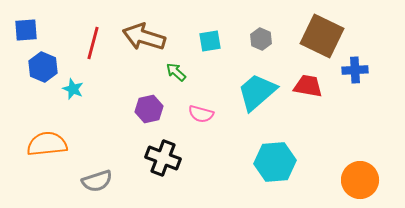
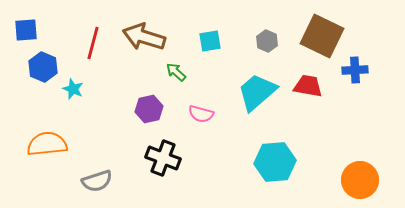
gray hexagon: moved 6 px right, 2 px down
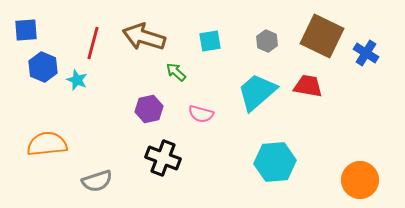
blue cross: moved 11 px right, 17 px up; rotated 35 degrees clockwise
cyan star: moved 4 px right, 9 px up
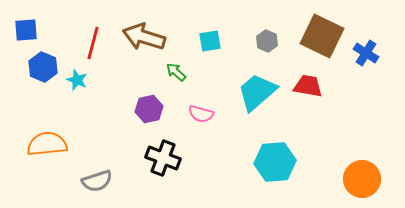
orange circle: moved 2 px right, 1 px up
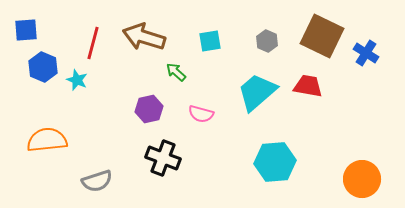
orange semicircle: moved 4 px up
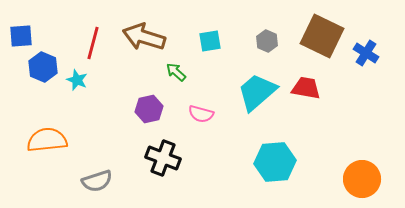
blue square: moved 5 px left, 6 px down
red trapezoid: moved 2 px left, 2 px down
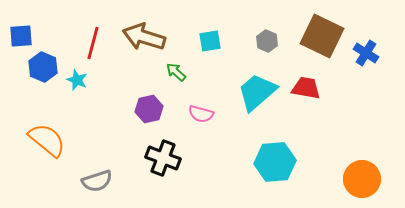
orange semicircle: rotated 45 degrees clockwise
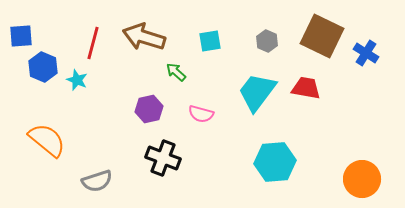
cyan trapezoid: rotated 12 degrees counterclockwise
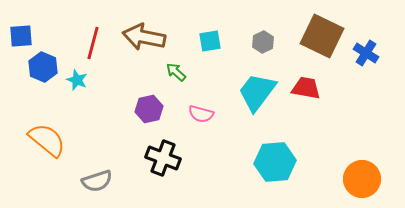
brown arrow: rotated 6 degrees counterclockwise
gray hexagon: moved 4 px left, 1 px down; rotated 10 degrees clockwise
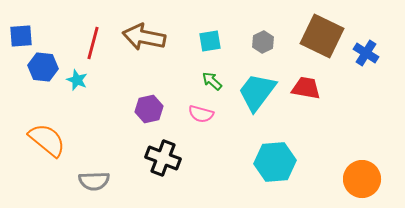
blue hexagon: rotated 16 degrees counterclockwise
green arrow: moved 36 px right, 9 px down
gray semicircle: moved 3 px left; rotated 16 degrees clockwise
